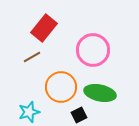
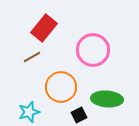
green ellipse: moved 7 px right, 6 px down; rotated 8 degrees counterclockwise
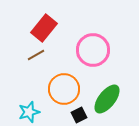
brown line: moved 4 px right, 2 px up
orange circle: moved 3 px right, 2 px down
green ellipse: rotated 56 degrees counterclockwise
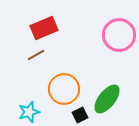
red rectangle: rotated 28 degrees clockwise
pink circle: moved 26 px right, 15 px up
black square: moved 1 px right
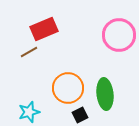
red rectangle: moved 1 px down
brown line: moved 7 px left, 3 px up
orange circle: moved 4 px right, 1 px up
green ellipse: moved 2 px left, 5 px up; rotated 44 degrees counterclockwise
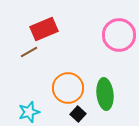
black square: moved 2 px left, 1 px up; rotated 21 degrees counterclockwise
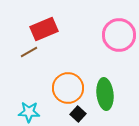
cyan star: rotated 20 degrees clockwise
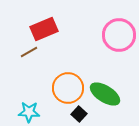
green ellipse: rotated 52 degrees counterclockwise
black square: moved 1 px right
